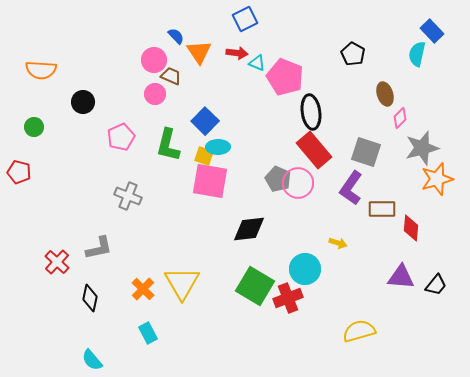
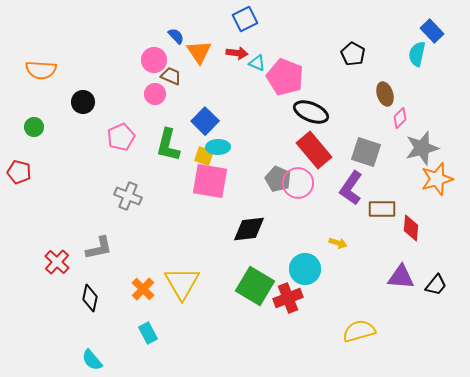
black ellipse at (311, 112): rotated 60 degrees counterclockwise
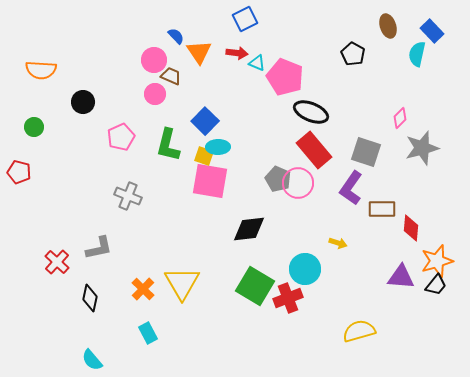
brown ellipse at (385, 94): moved 3 px right, 68 px up
orange star at (437, 179): moved 82 px down
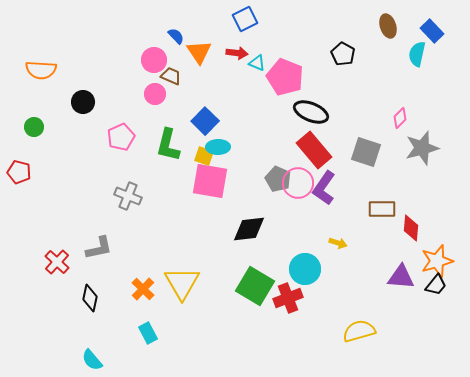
black pentagon at (353, 54): moved 10 px left
purple L-shape at (351, 188): moved 27 px left
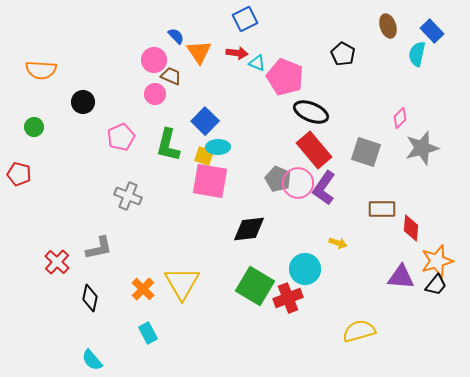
red pentagon at (19, 172): moved 2 px down
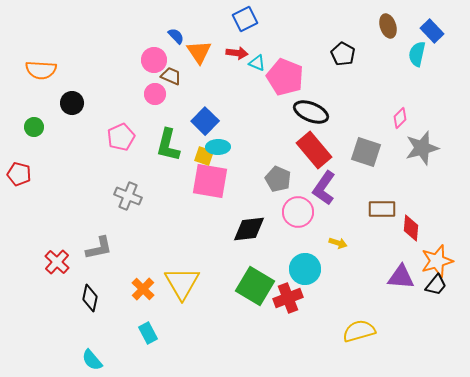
black circle at (83, 102): moved 11 px left, 1 px down
pink circle at (298, 183): moved 29 px down
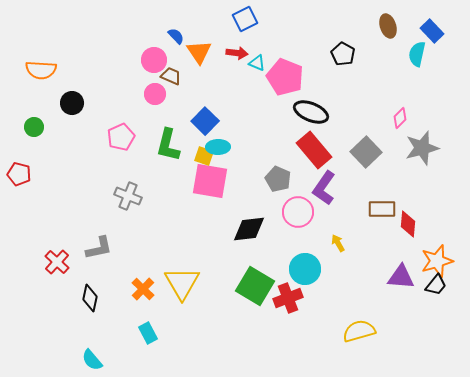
gray square at (366, 152): rotated 28 degrees clockwise
red diamond at (411, 228): moved 3 px left, 4 px up
yellow arrow at (338, 243): rotated 138 degrees counterclockwise
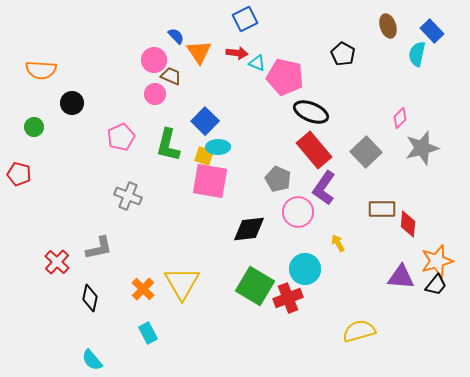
pink pentagon at (285, 77): rotated 9 degrees counterclockwise
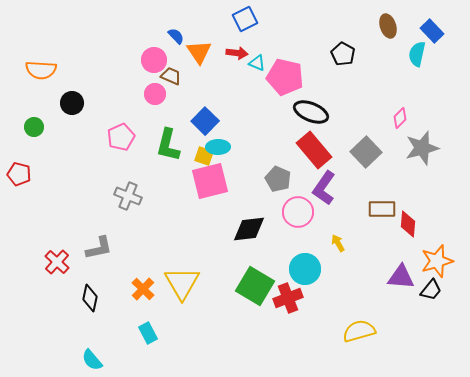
pink square at (210, 181): rotated 24 degrees counterclockwise
black trapezoid at (436, 285): moved 5 px left, 5 px down
